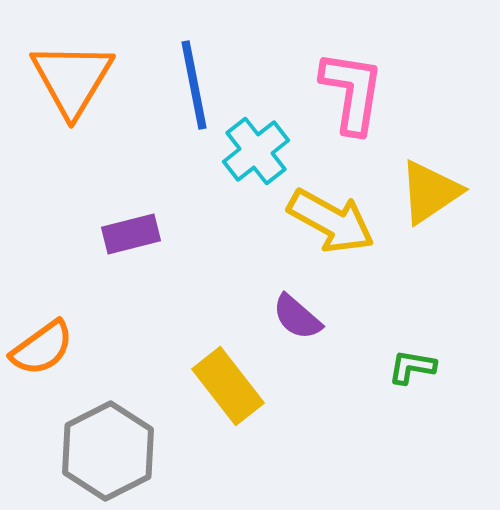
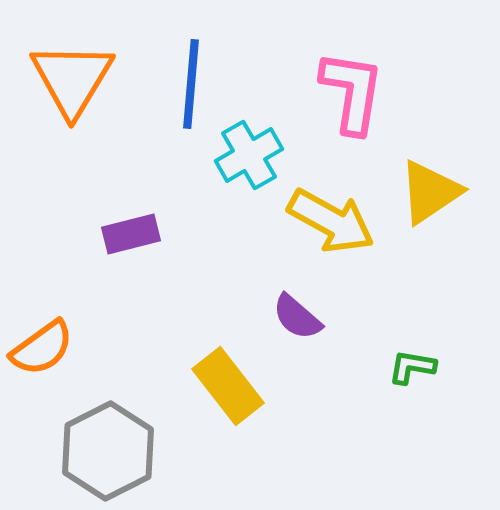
blue line: moved 3 px left, 1 px up; rotated 16 degrees clockwise
cyan cross: moved 7 px left, 4 px down; rotated 8 degrees clockwise
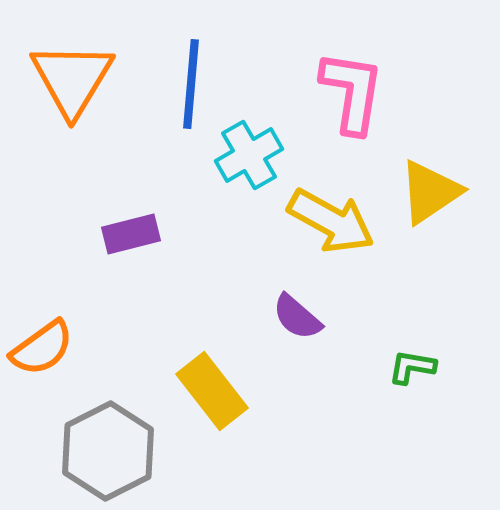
yellow rectangle: moved 16 px left, 5 px down
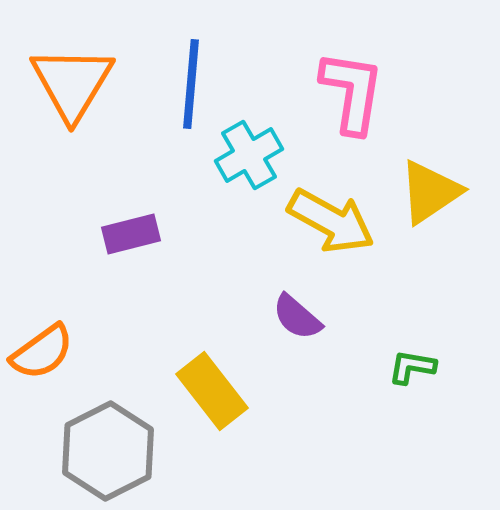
orange triangle: moved 4 px down
orange semicircle: moved 4 px down
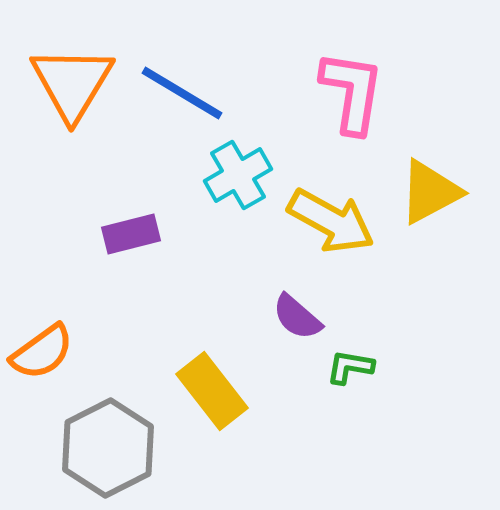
blue line: moved 9 px left, 9 px down; rotated 64 degrees counterclockwise
cyan cross: moved 11 px left, 20 px down
yellow triangle: rotated 6 degrees clockwise
green L-shape: moved 62 px left
gray hexagon: moved 3 px up
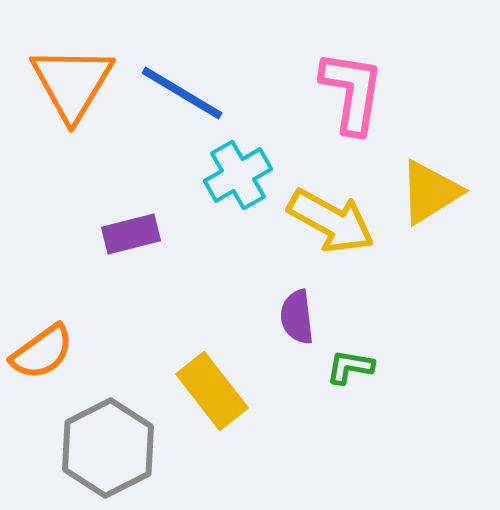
yellow triangle: rotated 4 degrees counterclockwise
purple semicircle: rotated 42 degrees clockwise
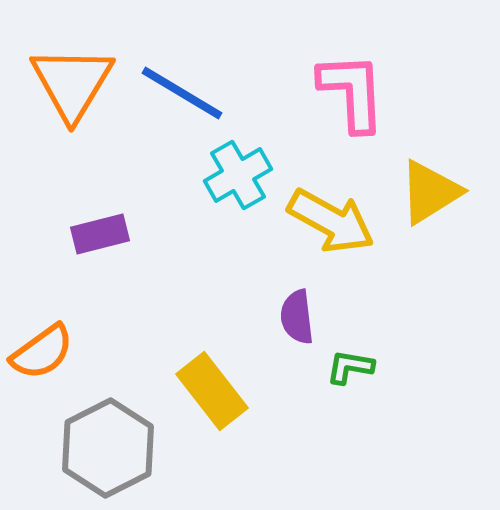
pink L-shape: rotated 12 degrees counterclockwise
purple rectangle: moved 31 px left
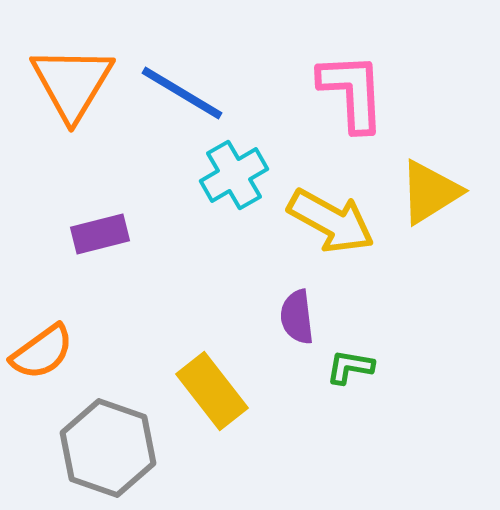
cyan cross: moved 4 px left
gray hexagon: rotated 14 degrees counterclockwise
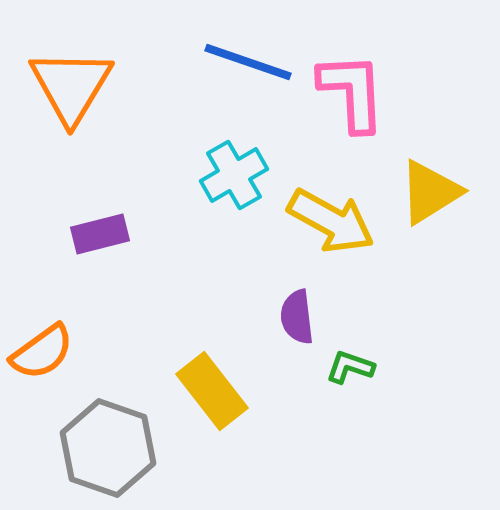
orange triangle: moved 1 px left, 3 px down
blue line: moved 66 px right, 31 px up; rotated 12 degrees counterclockwise
green L-shape: rotated 9 degrees clockwise
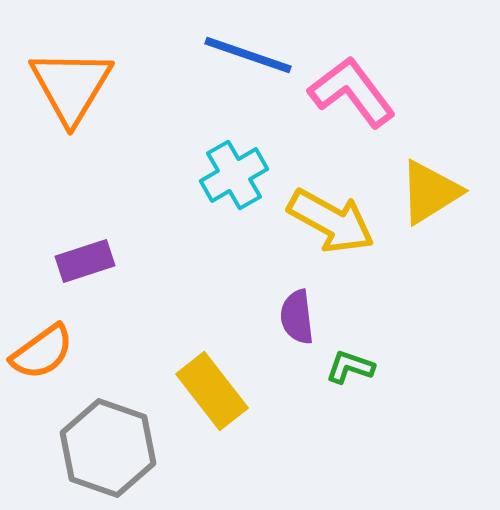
blue line: moved 7 px up
pink L-shape: rotated 34 degrees counterclockwise
purple rectangle: moved 15 px left, 27 px down; rotated 4 degrees counterclockwise
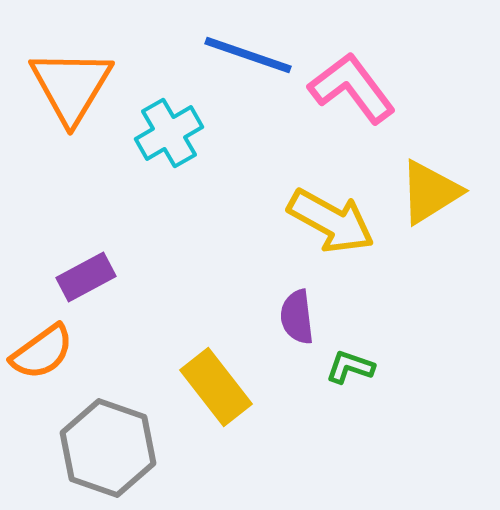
pink L-shape: moved 4 px up
cyan cross: moved 65 px left, 42 px up
purple rectangle: moved 1 px right, 16 px down; rotated 10 degrees counterclockwise
yellow rectangle: moved 4 px right, 4 px up
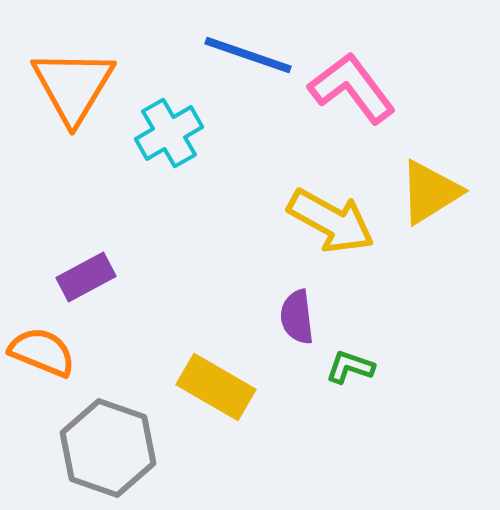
orange triangle: moved 2 px right
orange semicircle: rotated 122 degrees counterclockwise
yellow rectangle: rotated 22 degrees counterclockwise
